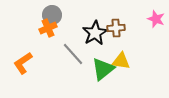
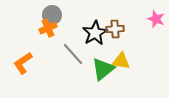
brown cross: moved 1 px left, 1 px down
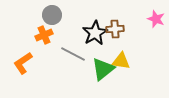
orange cross: moved 4 px left, 7 px down
gray line: rotated 20 degrees counterclockwise
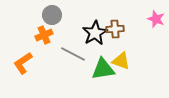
yellow triangle: rotated 12 degrees clockwise
green triangle: rotated 30 degrees clockwise
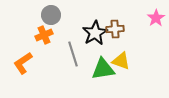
gray circle: moved 1 px left
pink star: moved 1 px up; rotated 18 degrees clockwise
gray line: rotated 45 degrees clockwise
